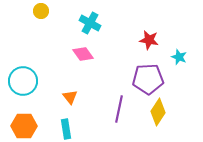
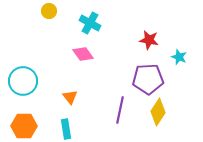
yellow circle: moved 8 px right
purple line: moved 1 px right, 1 px down
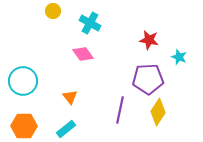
yellow circle: moved 4 px right
cyan rectangle: rotated 60 degrees clockwise
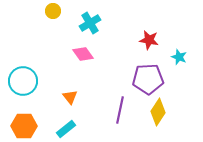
cyan cross: rotated 30 degrees clockwise
